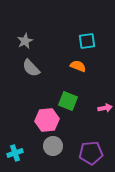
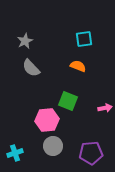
cyan square: moved 3 px left, 2 px up
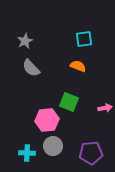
green square: moved 1 px right, 1 px down
cyan cross: moved 12 px right; rotated 21 degrees clockwise
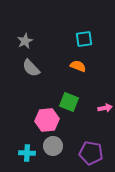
purple pentagon: rotated 15 degrees clockwise
